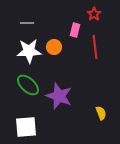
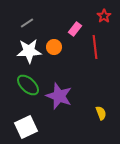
red star: moved 10 px right, 2 px down
gray line: rotated 32 degrees counterclockwise
pink rectangle: moved 1 px up; rotated 24 degrees clockwise
white square: rotated 20 degrees counterclockwise
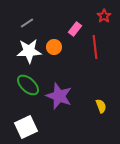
yellow semicircle: moved 7 px up
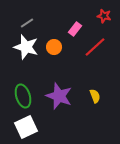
red star: rotated 24 degrees counterclockwise
red line: rotated 55 degrees clockwise
white star: moved 3 px left, 4 px up; rotated 20 degrees clockwise
green ellipse: moved 5 px left, 11 px down; rotated 30 degrees clockwise
yellow semicircle: moved 6 px left, 10 px up
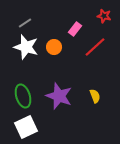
gray line: moved 2 px left
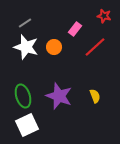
white square: moved 1 px right, 2 px up
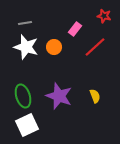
gray line: rotated 24 degrees clockwise
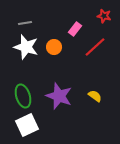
yellow semicircle: rotated 32 degrees counterclockwise
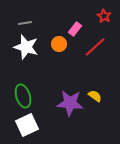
red star: rotated 16 degrees clockwise
orange circle: moved 5 px right, 3 px up
purple star: moved 11 px right, 7 px down; rotated 16 degrees counterclockwise
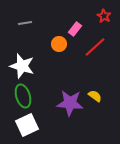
white star: moved 4 px left, 19 px down
